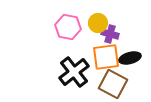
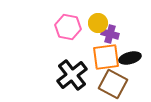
black cross: moved 2 px left, 3 px down
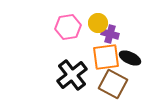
pink hexagon: rotated 20 degrees counterclockwise
black ellipse: rotated 40 degrees clockwise
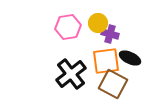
orange square: moved 4 px down
black cross: moved 1 px left, 1 px up
